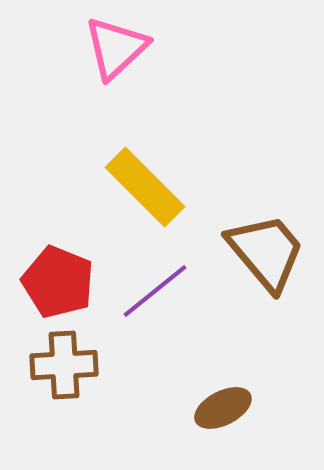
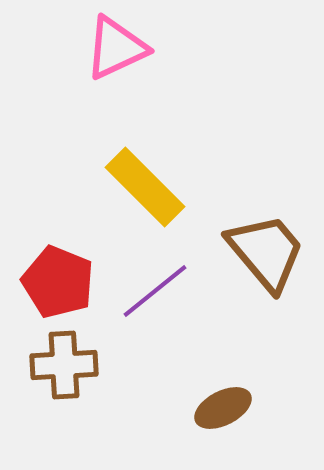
pink triangle: rotated 18 degrees clockwise
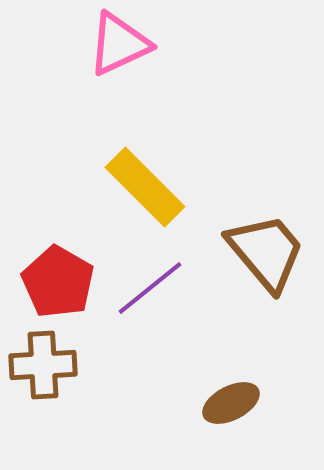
pink triangle: moved 3 px right, 4 px up
red pentagon: rotated 8 degrees clockwise
purple line: moved 5 px left, 3 px up
brown cross: moved 21 px left
brown ellipse: moved 8 px right, 5 px up
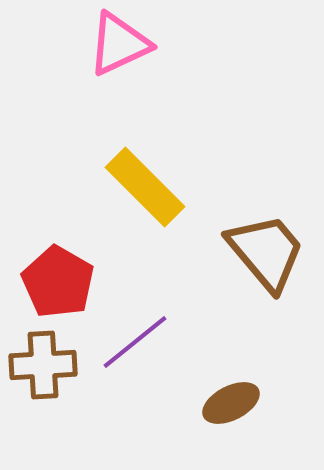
purple line: moved 15 px left, 54 px down
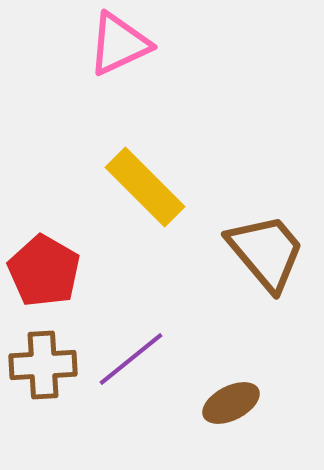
red pentagon: moved 14 px left, 11 px up
purple line: moved 4 px left, 17 px down
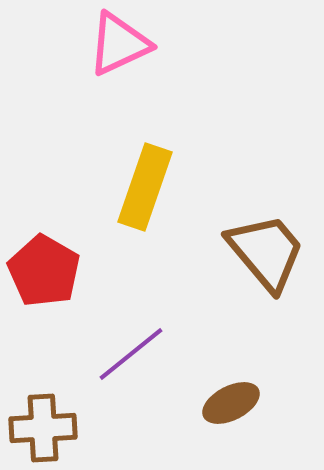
yellow rectangle: rotated 64 degrees clockwise
purple line: moved 5 px up
brown cross: moved 63 px down
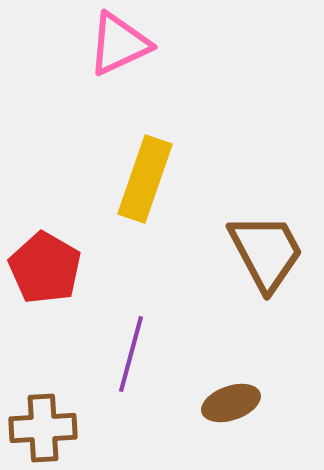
yellow rectangle: moved 8 px up
brown trapezoid: rotated 12 degrees clockwise
red pentagon: moved 1 px right, 3 px up
purple line: rotated 36 degrees counterclockwise
brown ellipse: rotated 8 degrees clockwise
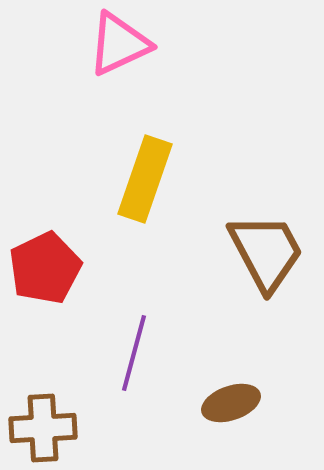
red pentagon: rotated 16 degrees clockwise
purple line: moved 3 px right, 1 px up
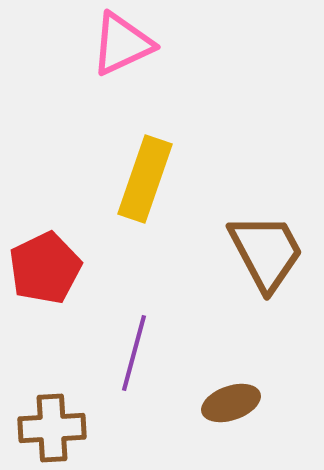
pink triangle: moved 3 px right
brown cross: moved 9 px right
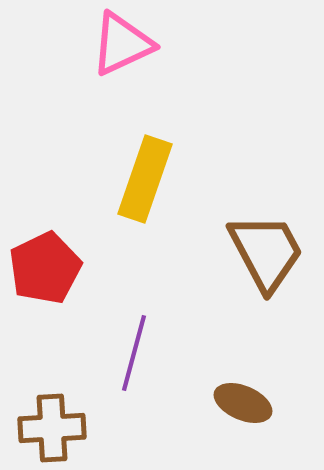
brown ellipse: moved 12 px right; rotated 42 degrees clockwise
